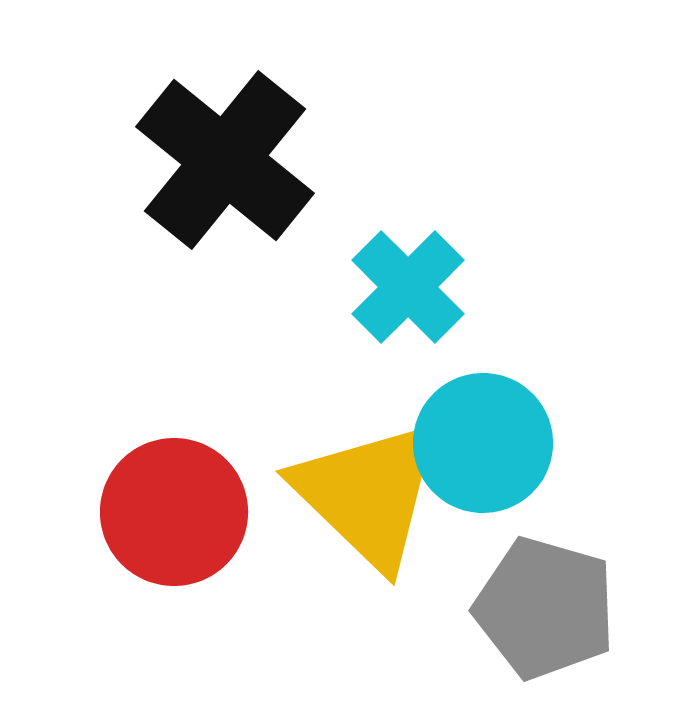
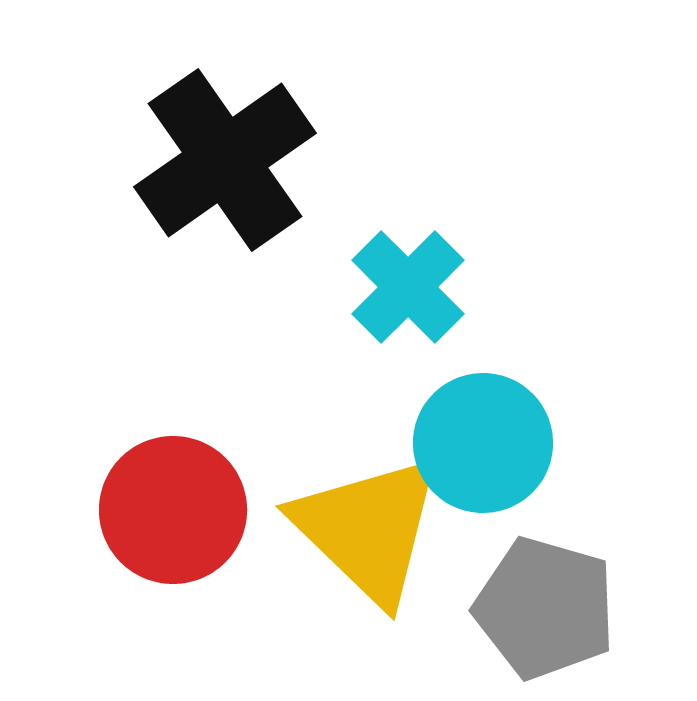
black cross: rotated 16 degrees clockwise
yellow triangle: moved 35 px down
red circle: moved 1 px left, 2 px up
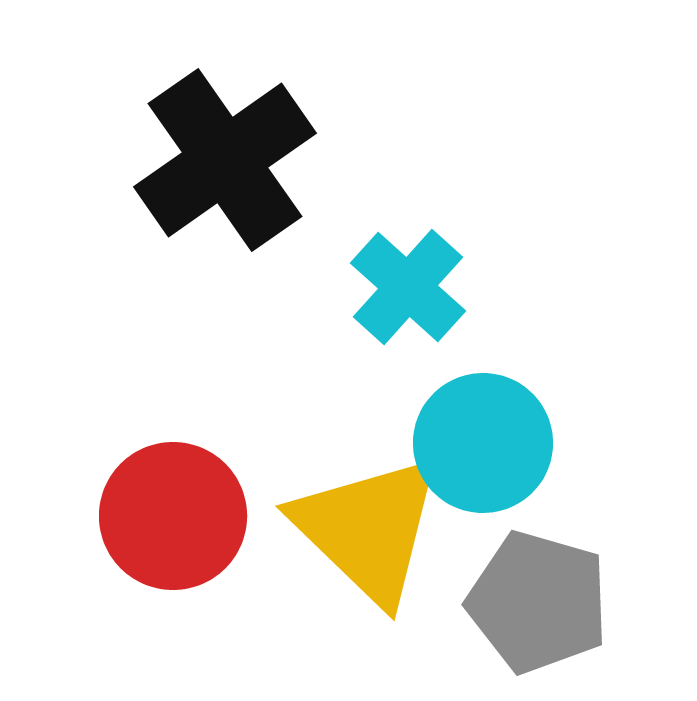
cyan cross: rotated 3 degrees counterclockwise
red circle: moved 6 px down
gray pentagon: moved 7 px left, 6 px up
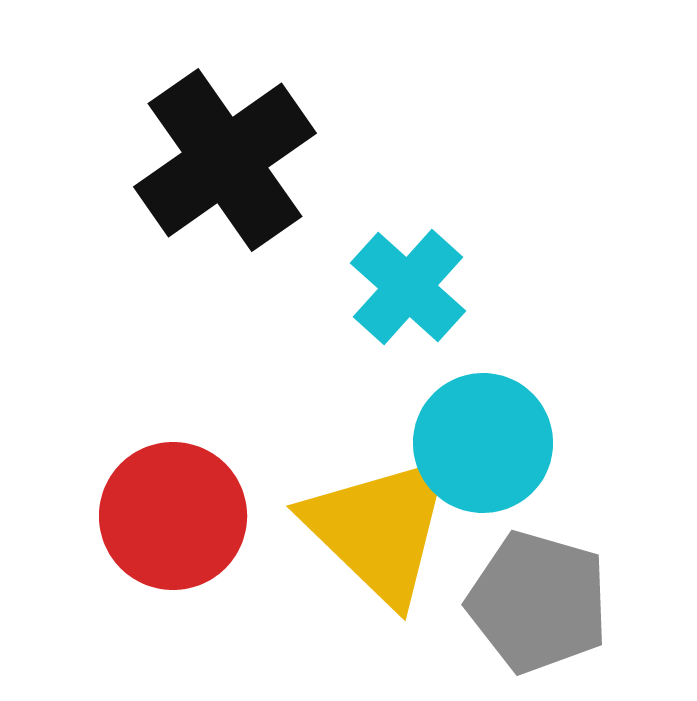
yellow triangle: moved 11 px right
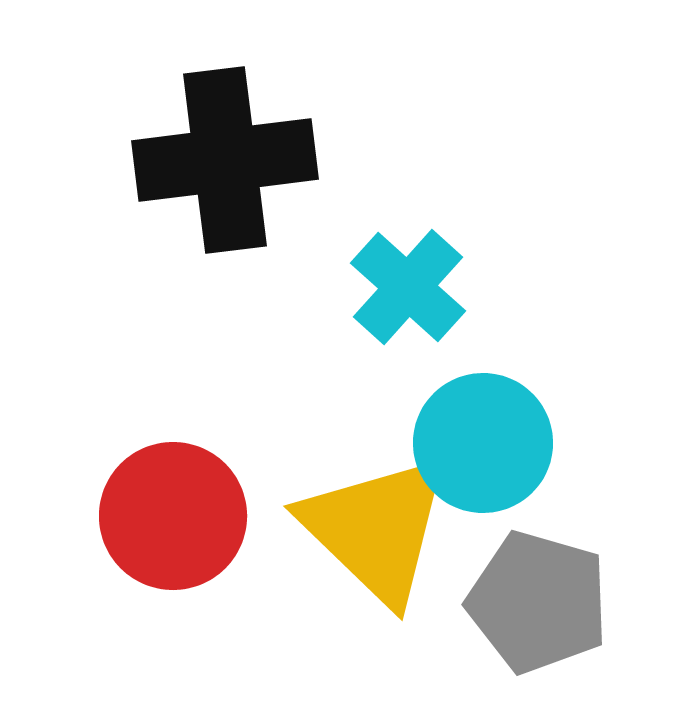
black cross: rotated 28 degrees clockwise
yellow triangle: moved 3 px left
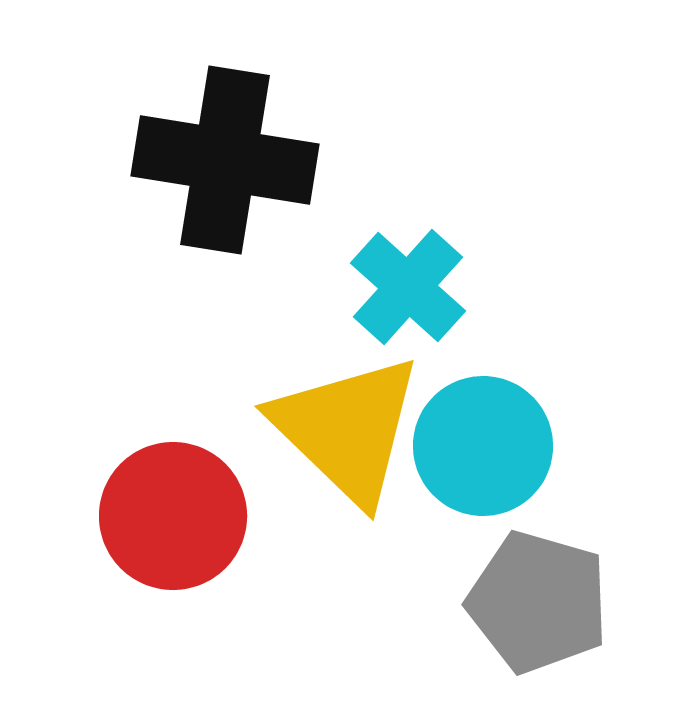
black cross: rotated 16 degrees clockwise
cyan circle: moved 3 px down
yellow triangle: moved 29 px left, 100 px up
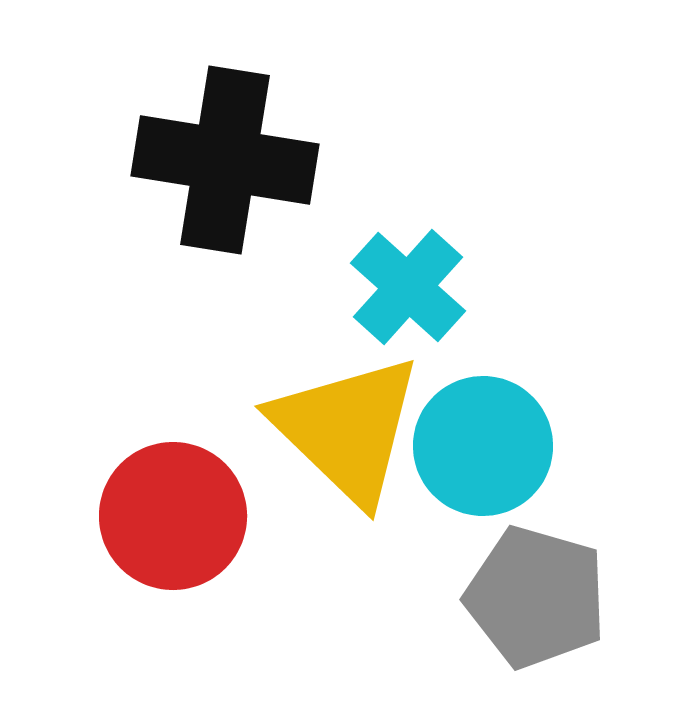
gray pentagon: moved 2 px left, 5 px up
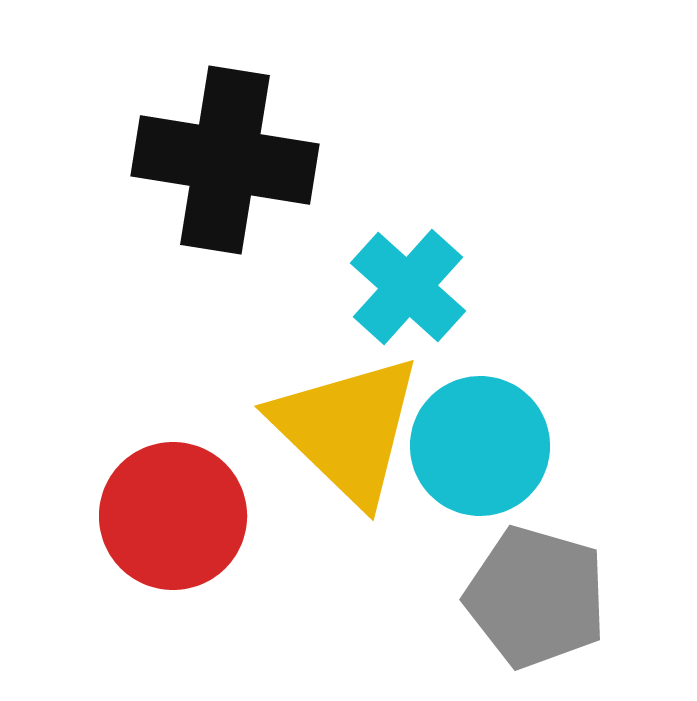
cyan circle: moved 3 px left
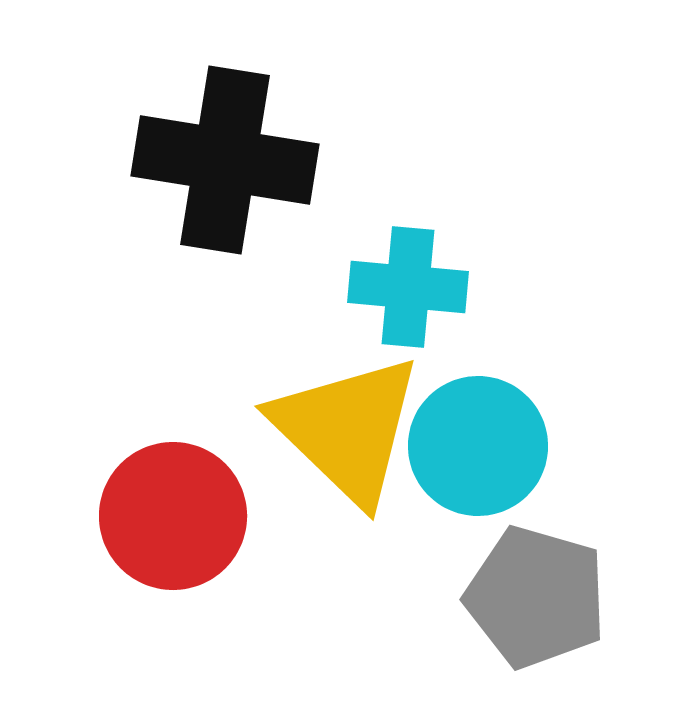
cyan cross: rotated 37 degrees counterclockwise
cyan circle: moved 2 px left
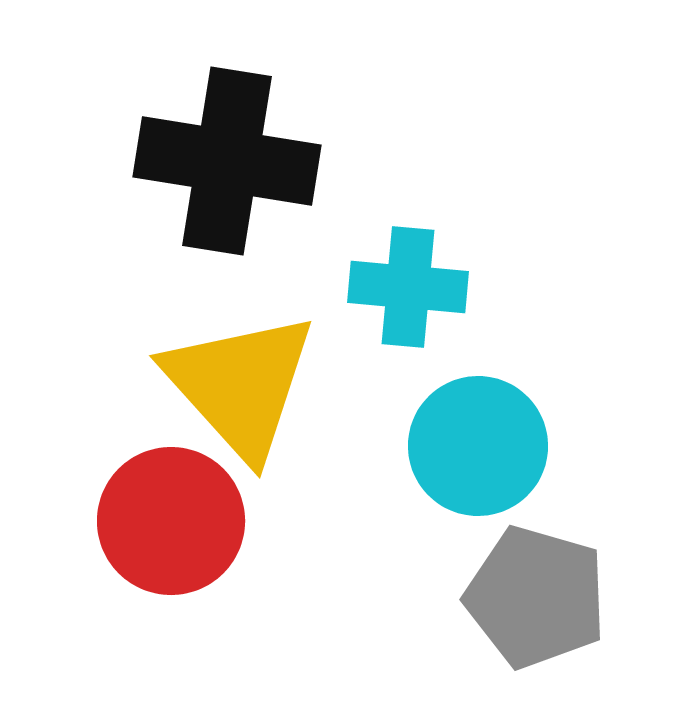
black cross: moved 2 px right, 1 px down
yellow triangle: moved 107 px left, 44 px up; rotated 4 degrees clockwise
red circle: moved 2 px left, 5 px down
